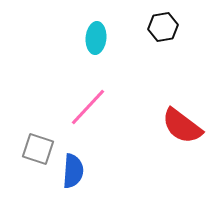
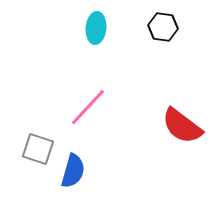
black hexagon: rotated 16 degrees clockwise
cyan ellipse: moved 10 px up
blue semicircle: rotated 12 degrees clockwise
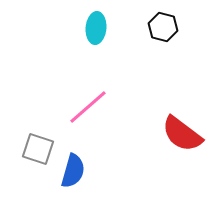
black hexagon: rotated 8 degrees clockwise
pink line: rotated 6 degrees clockwise
red semicircle: moved 8 px down
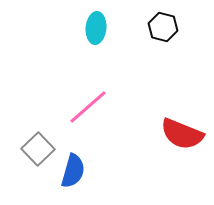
red semicircle: rotated 15 degrees counterclockwise
gray square: rotated 28 degrees clockwise
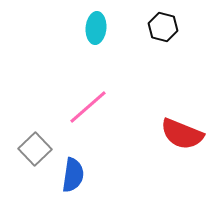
gray square: moved 3 px left
blue semicircle: moved 4 px down; rotated 8 degrees counterclockwise
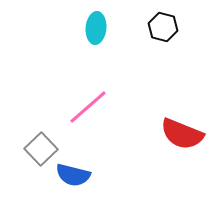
gray square: moved 6 px right
blue semicircle: rotated 96 degrees clockwise
